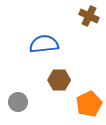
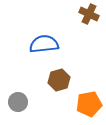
brown cross: moved 2 px up
brown hexagon: rotated 15 degrees counterclockwise
orange pentagon: rotated 15 degrees clockwise
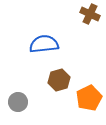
brown cross: moved 1 px right
orange pentagon: moved 6 px up; rotated 15 degrees counterclockwise
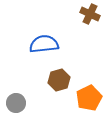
gray circle: moved 2 px left, 1 px down
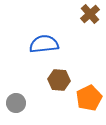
brown cross: rotated 24 degrees clockwise
brown hexagon: rotated 20 degrees clockwise
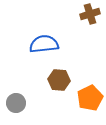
brown cross: rotated 24 degrees clockwise
orange pentagon: moved 1 px right
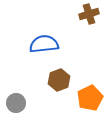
brown cross: moved 1 px left
brown hexagon: rotated 25 degrees counterclockwise
